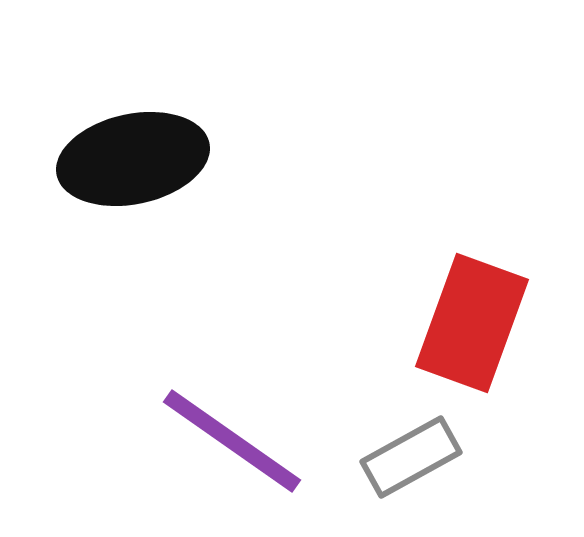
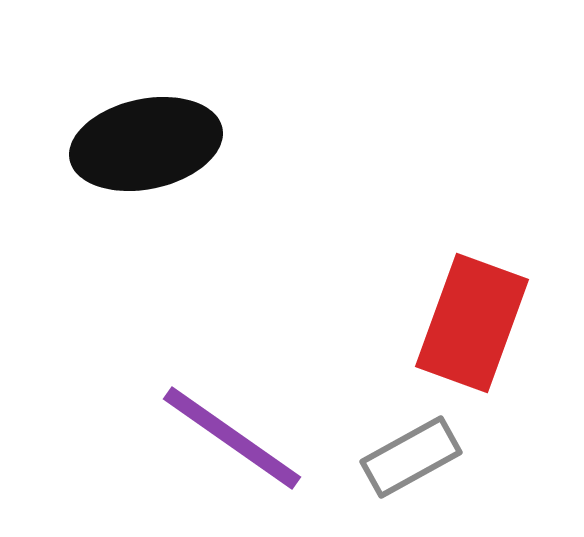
black ellipse: moved 13 px right, 15 px up
purple line: moved 3 px up
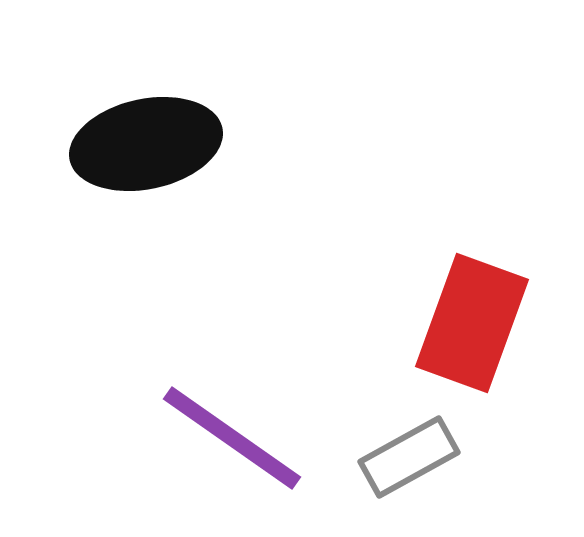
gray rectangle: moved 2 px left
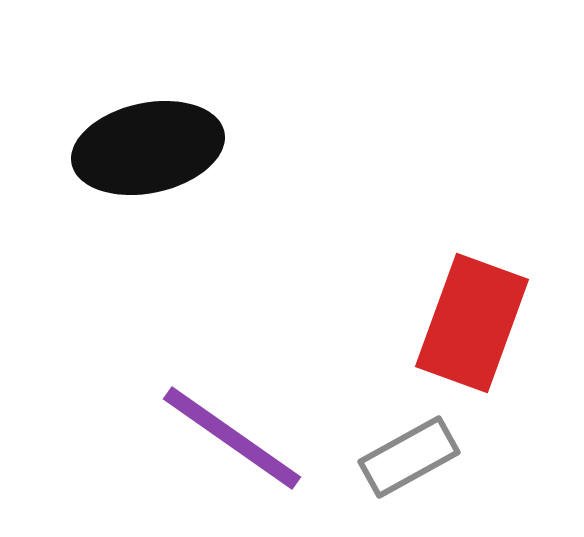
black ellipse: moved 2 px right, 4 px down
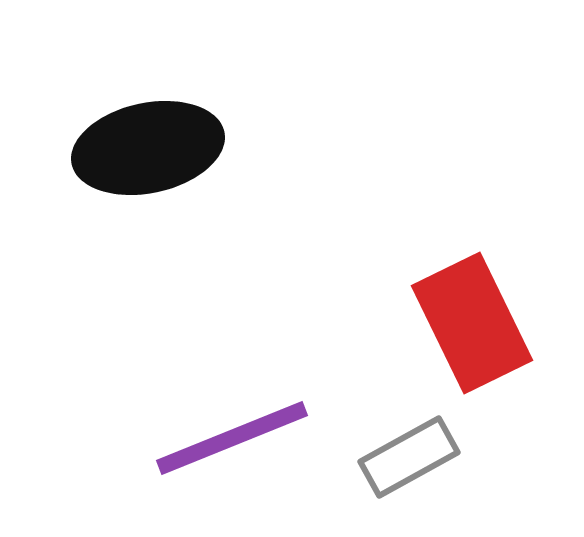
red rectangle: rotated 46 degrees counterclockwise
purple line: rotated 57 degrees counterclockwise
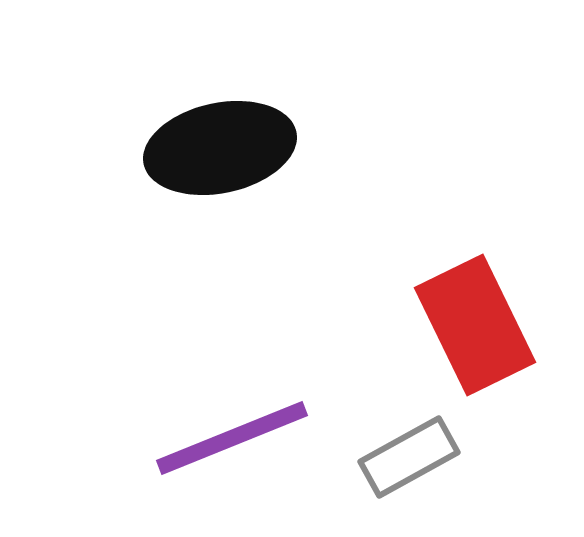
black ellipse: moved 72 px right
red rectangle: moved 3 px right, 2 px down
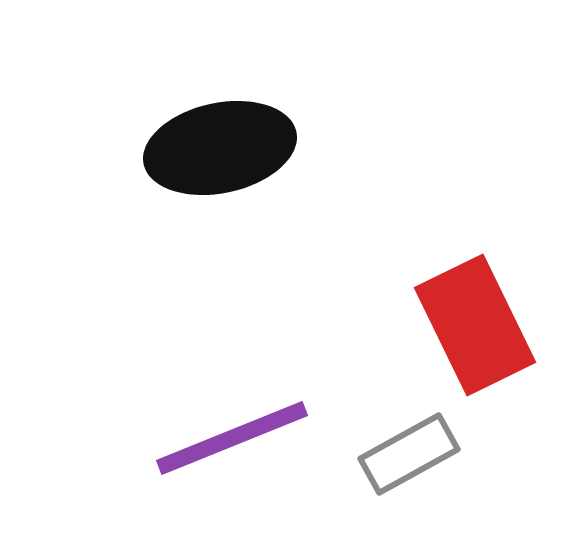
gray rectangle: moved 3 px up
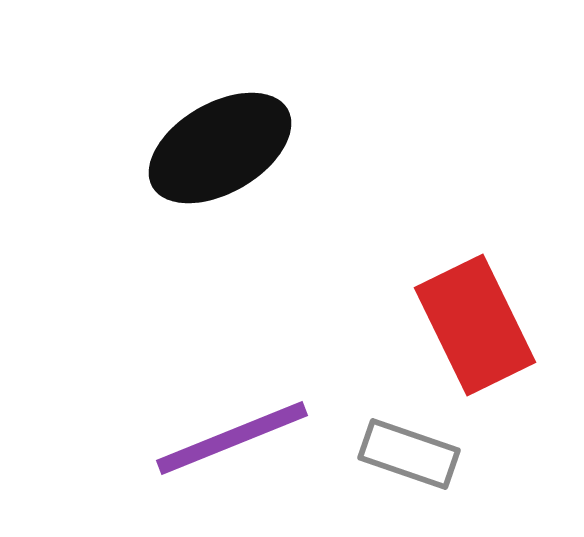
black ellipse: rotated 18 degrees counterclockwise
gray rectangle: rotated 48 degrees clockwise
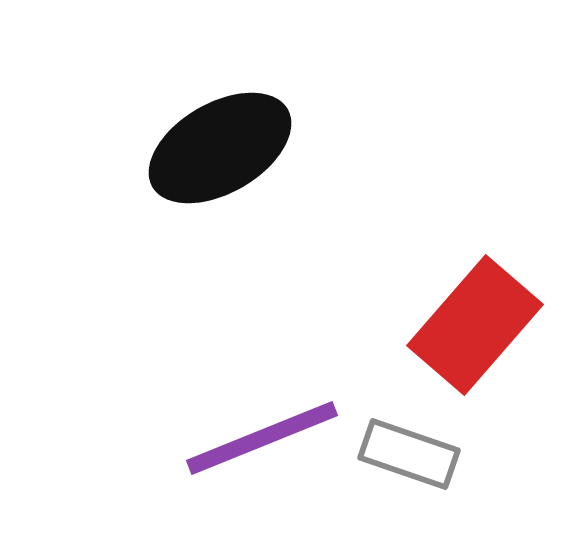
red rectangle: rotated 67 degrees clockwise
purple line: moved 30 px right
